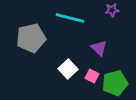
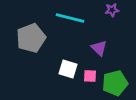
gray pentagon: rotated 8 degrees counterclockwise
white square: rotated 30 degrees counterclockwise
pink square: moved 2 px left; rotated 24 degrees counterclockwise
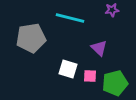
gray pentagon: rotated 12 degrees clockwise
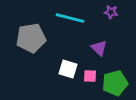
purple star: moved 1 px left, 2 px down; rotated 16 degrees clockwise
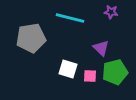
purple triangle: moved 2 px right
green pentagon: moved 11 px up
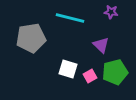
purple triangle: moved 3 px up
pink square: rotated 32 degrees counterclockwise
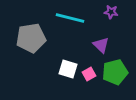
pink square: moved 1 px left, 2 px up
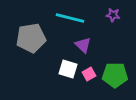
purple star: moved 2 px right, 3 px down
purple triangle: moved 18 px left
green pentagon: moved 3 px down; rotated 15 degrees clockwise
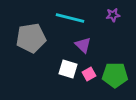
purple star: rotated 16 degrees counterclockwise
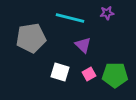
purple star: moved 6 px left, 2 px up
white square: moved 8 px left, 3 px down
